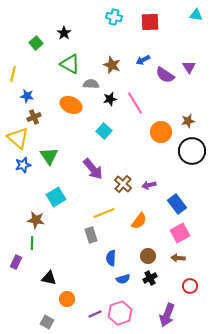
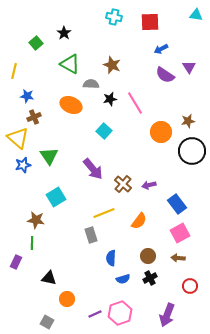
blue arrow at (143, 60): moved 18 px right, 11 px up
yellow line at (13, 74): moved 1 px right, 3 px up
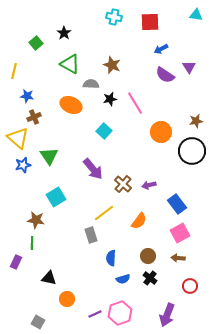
brown star at (188, 121): moved 8 px right
yellow line at (104, 213): rotated 15 degrees counterclockwise
black cross at (150, 278): rotated 24 degrees counterclockwise
gray square at (47, 322): moved 9 px left
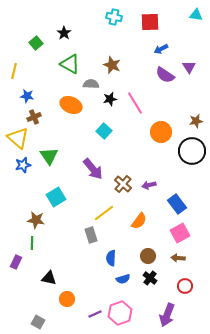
red circle at (190, 286): moved 5 px left
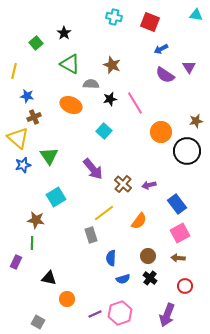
red square at (150, 22): rotated 24 degrees clockwise
black circle at (192, 151): moved 5 px left
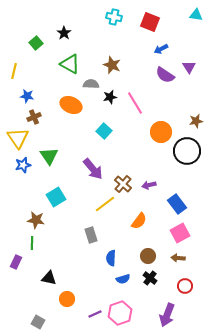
black star at (110, 99): moved 2 px up
yellow triangle at (18, 138): rotated 15 degrees clockwise
yellow line at (104, 213): moved 1 px right, 9 px up
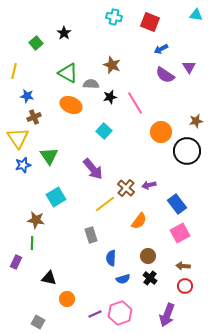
green triangle at (70, 64): moved 2 px left, 9 px down
brown cross at (123, 184): moved 3 px right, 4 px down
brown arrow at (178, 258): moved 5 px right, 8 px down
